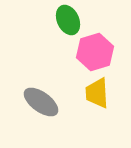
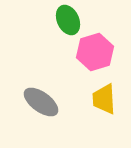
yellow trapezoid: moved 7 px right, 6 px down
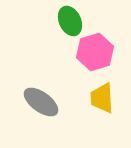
green ellipse: moved 2 px right, 1 px down
yellow trapezoid: moved 2 px left, 1 px up
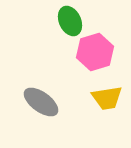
yellow trapezoid: moved 5 px right; rotated 96 degrees counterclockwise
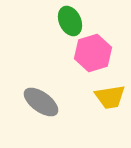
pink hexagon: moved 2 px left, 1 px down
yellow trapezoid: moved 3 px right, 1 px up
